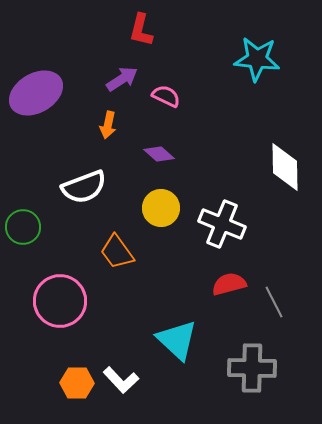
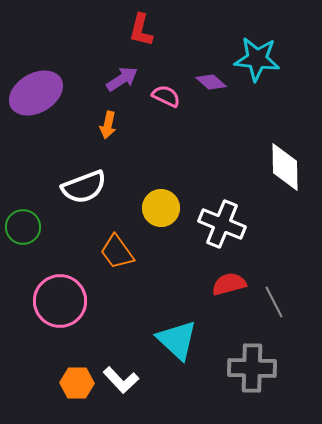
purple diamond: moved 52 px right, 72 px up
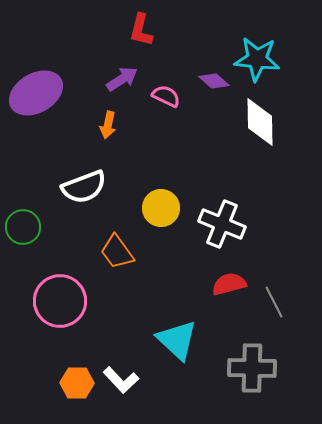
purple diamond: moved 3 px right, 1 px up
white diamond: moved 25 px left, 45 px up
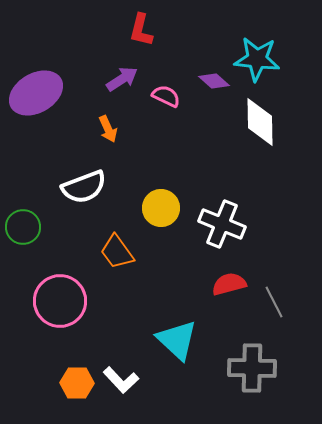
orange arrow: moved 4 px down; rotated 36 degrees counterclockwise
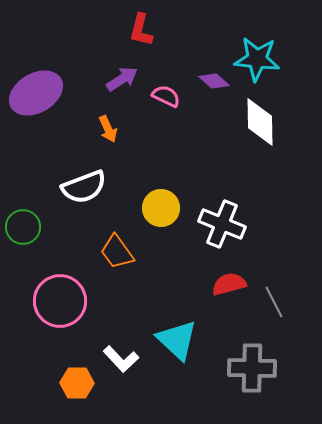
white L-shape: moved 21 px up
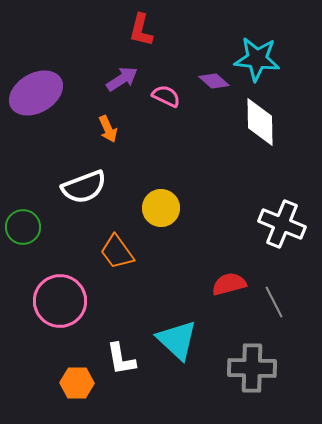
white cross: moved 60 px right
white L-shape: rotated 33 degrees clockwise
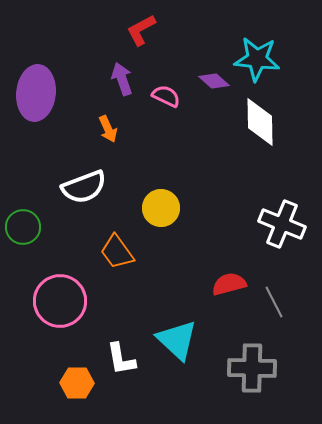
red L-shape: rotated 48 degrees clockwise
purple arrow: rotated 76 degrees counterclockwise
purple ellipse: rotated 54 degrees counterclockwise
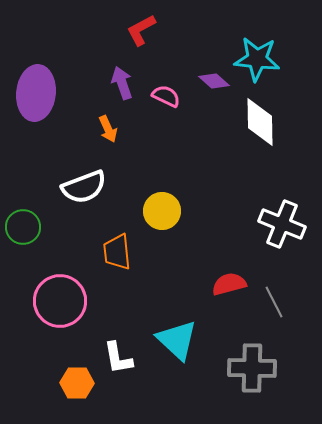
purple arrow: moved 4 px down
yellow circle: moved 1 px right, 3 px down
orange trapezoid: rotated 30 degrees clockwise
white L-shape: moved 3 px left, 1 px up
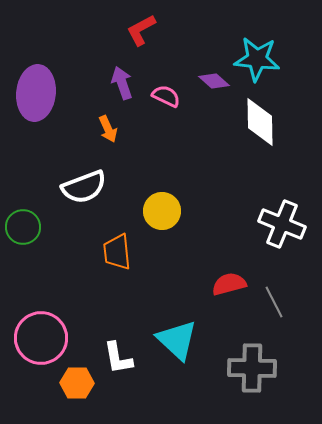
pink circle: moved 19 px left, 37 px down
